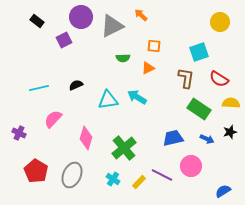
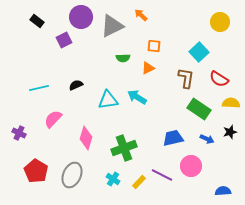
cyan square: rotated 24 degrees counterclockwise
green cross: rotated 20 degrees clockwise
blue semicircle: rotated 28 degrees clockwise
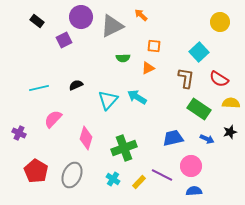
cyan triangle: rotated 40 degrees counterclockwise
blue semicircle: moved 29 px left
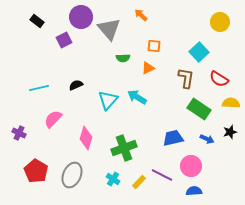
gray triangle: moved 3 px left, 3 px down; rotated 45 degrees counterclockwise
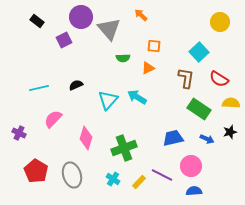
gray ellipse: rotated 40 degrees counterclockwise
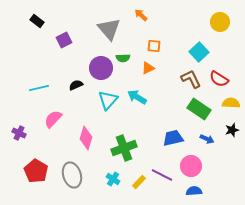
purple circle: moved 20 px right, 51 px down
brown L-shape: moved 5 px right, 1 px down; rotated 35 degrees counterclockwise
black star: moved 2 px right, 2 px up
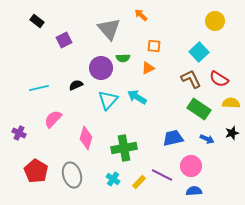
yellow circle: moved 5 px left, 1 px up
black star: moved 3 px down
green cross: rotated 10 degrees clockwise
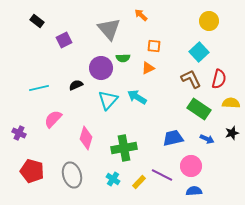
yellow circle: moved 6 px left
red semicircle: rotated 108 degrees counterclockwise
red pentagon: moved 4 px left; rotated 15 degrees counterclockwise
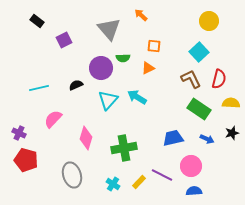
red pentagon: moved 6 px left, 11 px up
cyan cross: moved 5 px down
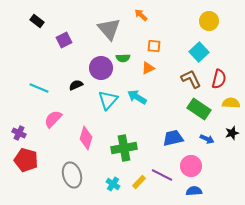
cyan line: rotated 36 degrees clockwise
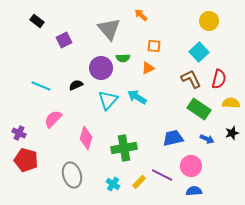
cyan line: moved 2 px right, 2 px up
